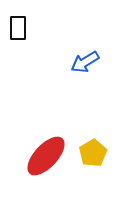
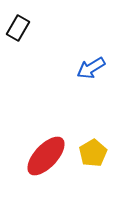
black rectangle: rotated 30 degrees clockwise
blue arrow: moved 6 px right, 6 px down
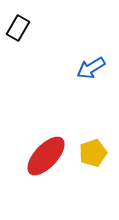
yellow pentagon: rotated 12 degrees clockwise
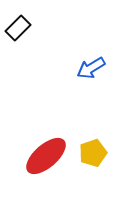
black rectangle: rotated 15 degrees clockwise
red ellipse: rotated 6 degrees clockwise
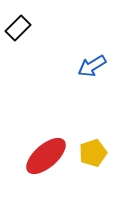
blue arrow: moved 1 px right, 2 px up
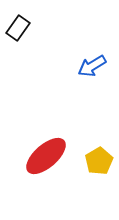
black rectangle: rotated 10 degrees counterclockwise
yellow pentagon: moved 6 px right, 8 px down; rotated 12 degrees counterclockwise
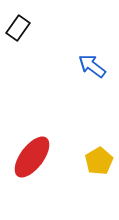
blue arrow: rotated 68 degrees clockwise
red ellipse: moved 14 px left, 1 px down; rotated 12 degrees counterclockwise
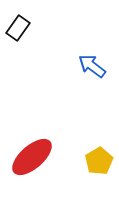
red ellipse: rotated 12 degrees clockwise
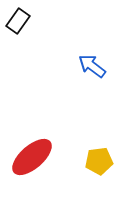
black rectangle: moved 7 px up
yellow pentagon: rotated 24 degrees clockwise
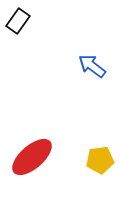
yellow pentagon: moved 1 px right, 1 px up
